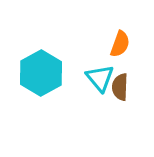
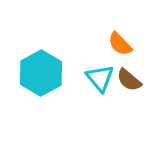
orange semicircle: rotated 116 degrees clockwise
brown semicircle: moved 9 px right, 7 px up; rotated 52 degrees counterclockwise
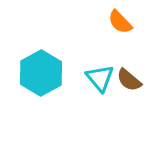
orange semicircle: moved 22 px up
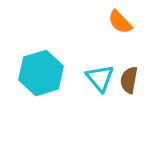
cyan hexagon: rotated 12 degrees clockwise
brown semicircle: rotated 60 degrees clockwise
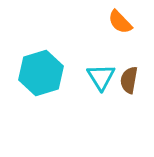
cyan triangle: moved 1 px right, 1 px up; rotated 8 degrees clockwise
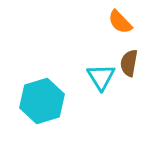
cyan hexagon: moved 1 px right, 28 px down
brown semicircle: moved 17 px up
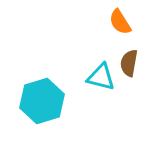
orange semicircle: rotated 12 degrees clockwise
cyan triangle: rotated 44 degrees counterclockwise
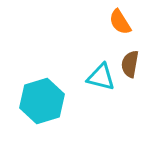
brown semicircle: moved 1 px right, 1 px down
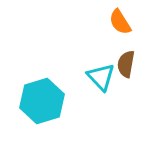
brown semicircle: moved 4 px left
cyan triangle: rotated 32 degrees clockwise
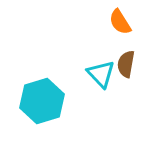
cyan triangle: moved 3 px up
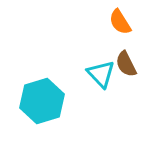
brown semicircle: rotated 36 degrees counterclockwise
